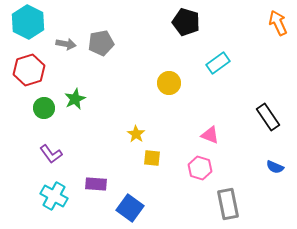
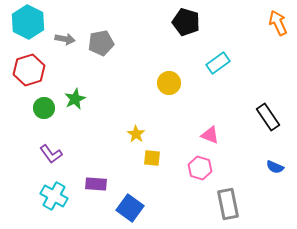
gray arrow: moved 1 px left, 5 px up
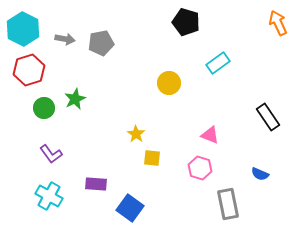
cyan hexagon: moved 5 px left, 7 px down
blue semicircle: moved 15 px left, 7 px down
cyan cross: moved 5 px left
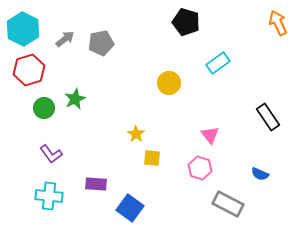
gray arrow: rotated 48 degrees counterclockwise
pink triangle: rotated 30 degrees clockwise
cyan cross: rotated 24 degrees counterclockwise
gray rectangle: rotated 52 degrees counterclockwise
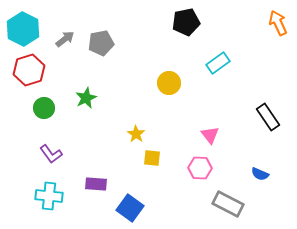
black pentagon: rotated 28 degrees counterclockwise
green star: moved 11 px right, 1 px up
pink hexagon: rotated 15 degrees counterclockwise
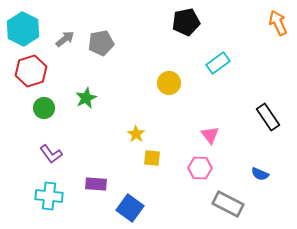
red hexagon: moved 2 px right, 1 px down
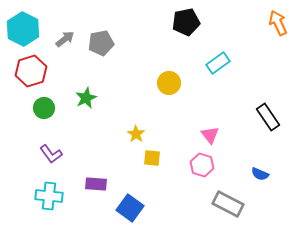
pink hexagon: moved 2 px right, 3 px up; rotated 15 degrees clockwise
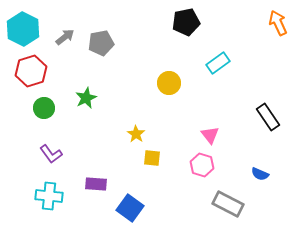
gray arrow: moved 2 px up
